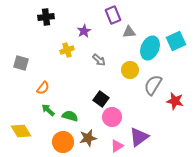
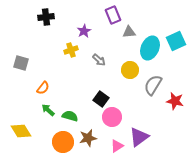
yellow cross: moved 4 px right
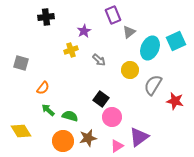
gray triangle: rotated 32 degrees counterclockwise
orange circle: moved 1 px up
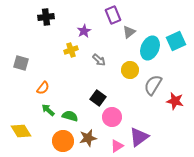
black square: moved 3 px left, 1 px up
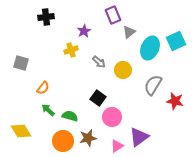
gray arrow: moved 2 px down
yellow circle: moved 7 px left
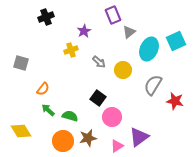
black cross: rotated 14 degrees counterclockwise
cyan ellipse: moved 1 px left, 1 px down
orange semicircle: moved 1 px down
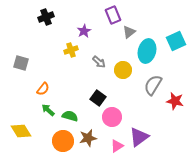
cyan ellipse: moved 2 px left, 2 px down; rotated 10 degrees counterclockwise
